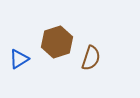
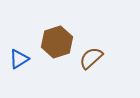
brown semicircle: rotated 150 degrees counterclockwise
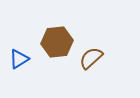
brown hexagon: rotated 12 degrees clockwise
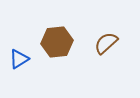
brown semicircle: moved 15 px right, 15 px up
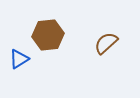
brown hexagon: moved 9 px left, 7 px up
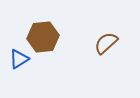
brown hexagon: moved 5 px left, 2 px down
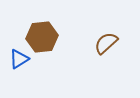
brown hexagon: moved 1 px left
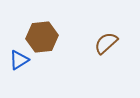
blue triangle: moved 1 px down
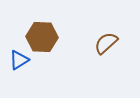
brown hexagon: rotated 8 degrees clockwise
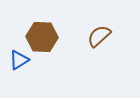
brown semicircle: moved 7 px left, 7 px up
